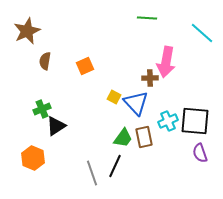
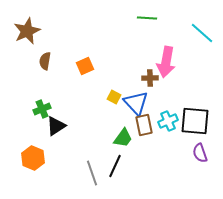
brown rectangle: moved 12 px up
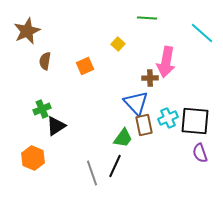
yellow square: moved 4 px right, 53 px up; rotated 16 degrees clockwise
cyan cross: moved 3 px up
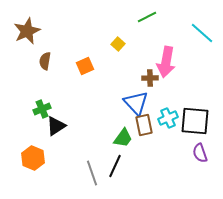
green line: moved 1 px up; rotated 30 degrees counterclockwise
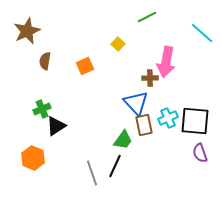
green trapezoid: moved 2 px down
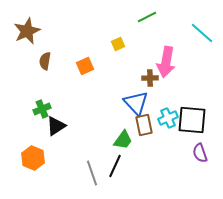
yellow square: rotated 24 degrees clockwise
black square: moved 3 px left, 1 px up
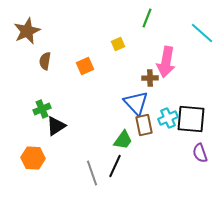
green line: moved 1 px down; rotated 42 degrees counterclockwise
black square: moved 1 px left, 1 px up
orange hexagon: rotated 20 degrees counterclockwise
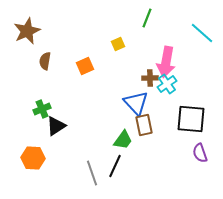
cyan cross: moved 1 px left, 34 px up; rotated 12 degrees counterclockwise
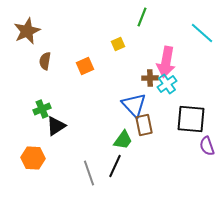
green line: moved 5 px left, 1 px up
blue triangle: moved 2 px left, 2 px down
purple semicircle: moved 7 px right, 7 px up
gray line: moved 3 px left
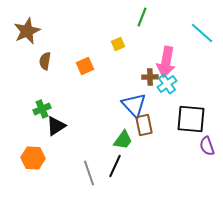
brown cross: moved 1 px up
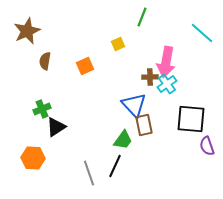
black triangle: moved 1 px down
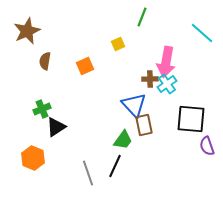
brown cross: moved 2 px down
orange hexagon: rotated 20 degrees clockwise
gray line: moved 1 px left
